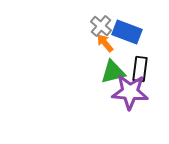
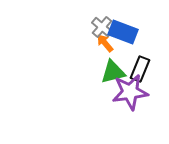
gray cross: moved 1 px right, 1 px down
blue rectangle: moved 4 px left
black rectangle: rotated 15 degrees clockwise
purple star: rotated 12 degrees counterclockwise
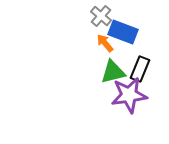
gray cross: moved 1 px left, 11 px up
purple star: moved 1 px left, 3 px down
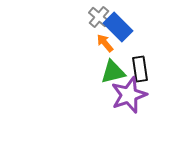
gray cross: moved 2 px left, 1 px down
blue rectangle: moved 5 px left, 5 px up; rotated 24 degrees clockwise
black rectangle: rotated 30 degrees counterclockwise
purple star: rotated 12 degrees counterclockwise
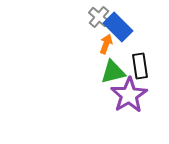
orange arrow: moved 1 px right, 1 px down; rotated 60 degrees clockwise
black rectangle: moved 3 px up
purple star: rotated 12 degrees counterclockwise
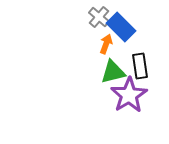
blue rectangle: moved 3 px right
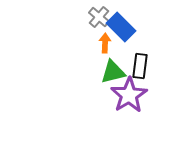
orange arrow: moved 1 px left, 1 px up; rotated 18 degrees counterclockwise
black rectangle: rotated 15 degrees clockwise
